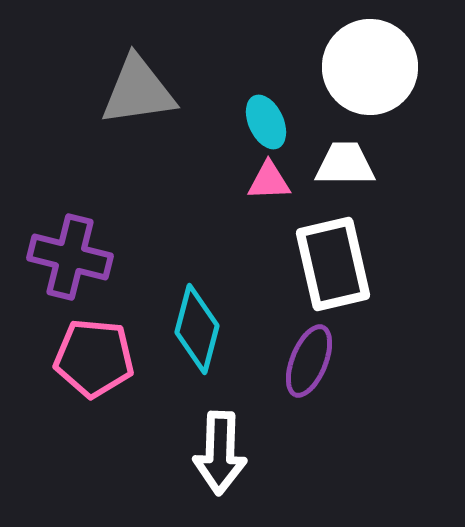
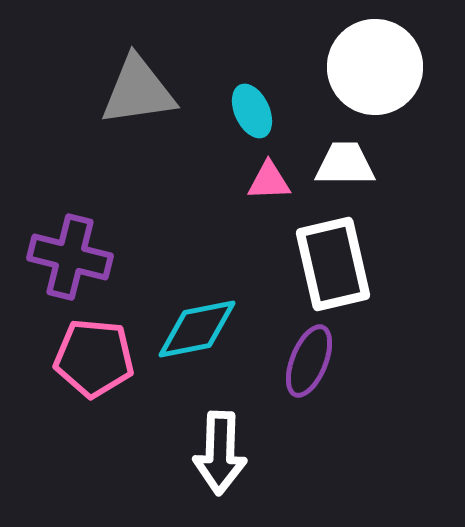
white circle: moved 5 px right
cyan ellipse: moved 14 px left, 11 px up
cyan diamond: rotated 64 degrees clockwise
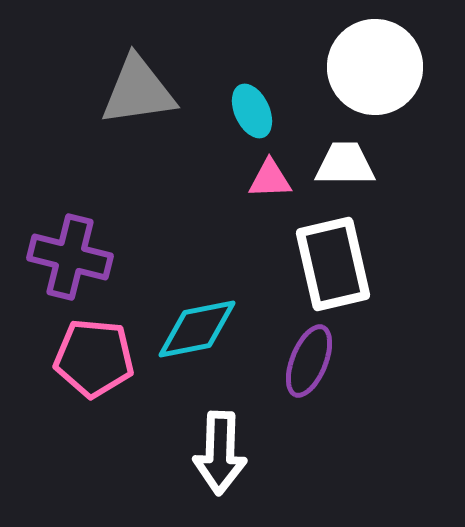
pink triangle: moved 1 px right, 2 px up
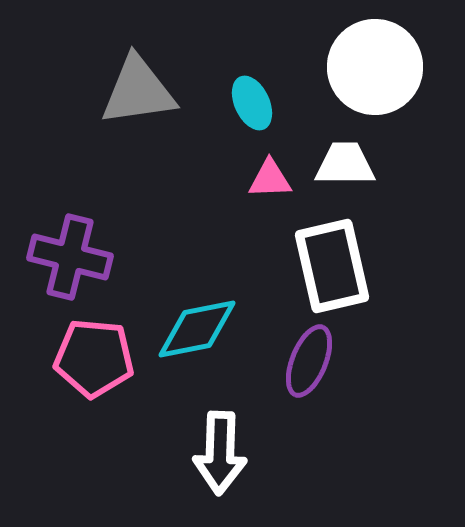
cyan ellipse: moved 8 px up
white rectangle: moved 1 px left, 2 px down
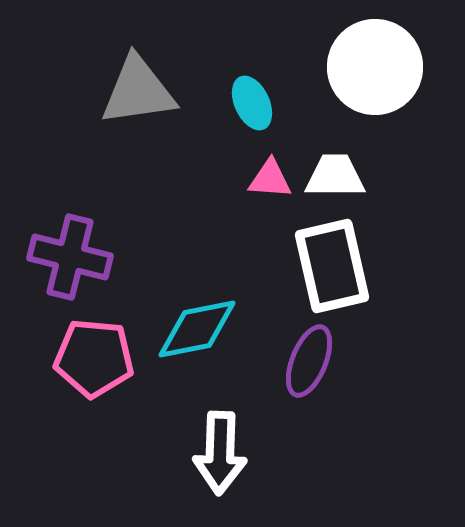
white trapezoid: moved 10 px left, 12 px down
pink triangle: rotated 6 degrees clockwise
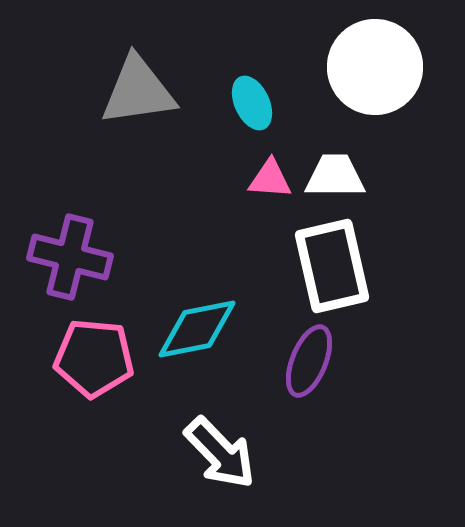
white arrow: rotated 46 degrees counterclockwise
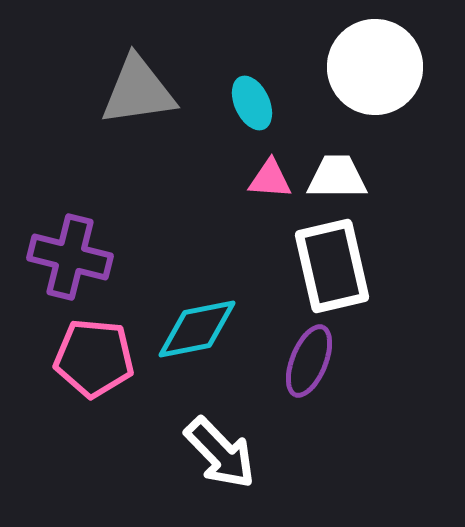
white trapezoid: moved 2 px right, 1 px down
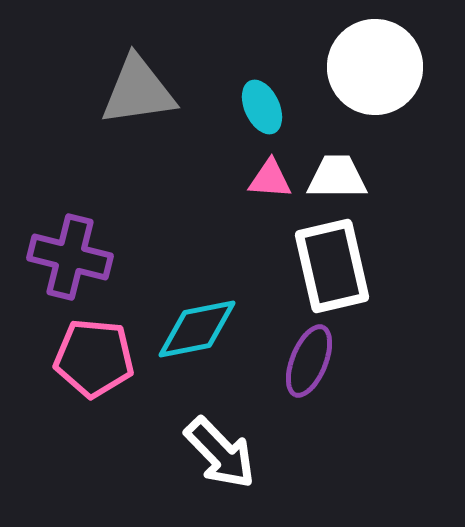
cyan ellipse: moved 10 px right, 4 px down
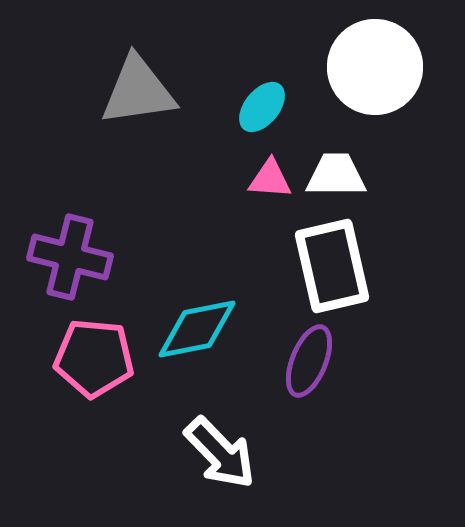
cyan ellipse: rotated 64 degrees clockwise
white trapezoid: moved 1 px left, 2 px up
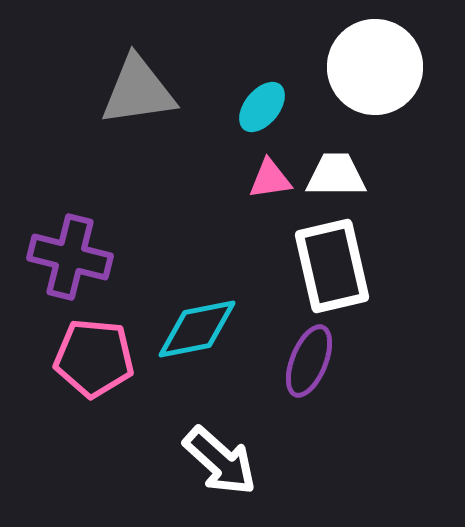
pink triangle: rotated 12 degrees counterclockwise
white arrow: moved 8 px down; rotated 4 degrees counterclockwise
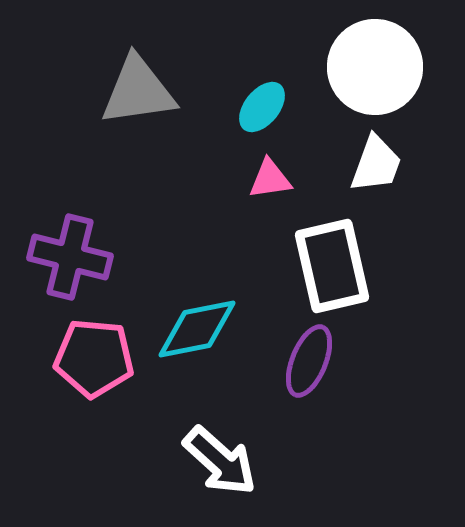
white trapezoid: moved 40 px right, 11 px up; rotated 110 degrees clockwise
